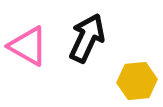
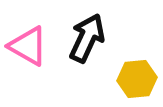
yellow hexagon: moved 2 px up
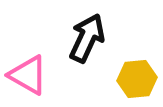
pink triangle: moved 29 px down
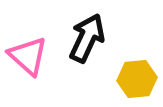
pink triangle: moved 19 px up; rotated 12 degrees clockwise
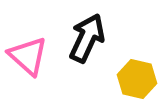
yellow hexagon: rotated 18 degrees clockwise
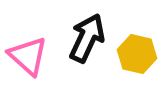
yellow hexagon: moved 25 px up
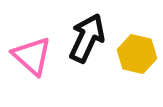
pink triangle: moved 4 px right
